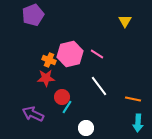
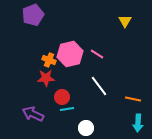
cyan line: moved 2 px down; rotated 48 degrees clockwise
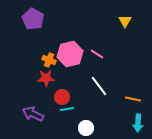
purple pentagon: moved 4 px down; rotated 20 degrees counterclockwise
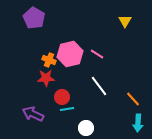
purple pentagon: moved 1 px right, 1 px up
orange line: rotated 35 degrees clockwise
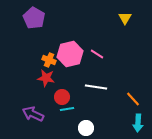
yellow triangle: moved 3 px up
red star: rotated 12 degrees clockwise
white line: moved 3 px left, 1 px down; rotated 45 degrees counterclockwise
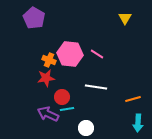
pink hexagon: rotated 20 degrees clockwise
red star: rotated 18 degrees counterclockwise
orange line: rotated 63 degrees counterclockwise
purple arrow: moved 15 px right
